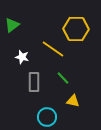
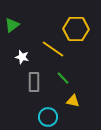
cyan circle: moved 1 px right
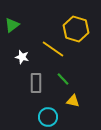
yellow hexagon: rotated 15 degrees clockwise
green line: moved 1 px down
gray rectangle: moved 2 px right, 1 px down
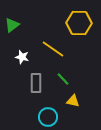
yellow hexagon: moved 3 px right, 6 px up; rotated 15 degrees counterclockwise
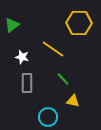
gray rectangle: moved 9 px left
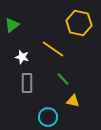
yellow hexagon: rotated 10 degrees clockwise
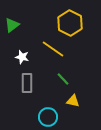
yellow hexagon: moved 9 px left; rotated 15 degrees clockwise
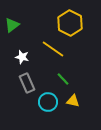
gray rectangle: rotated 24 degrees counterclockwise
cyan circle: moved 15 px up
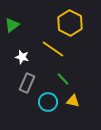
gray rectangle: rotated 48 degrees clockwise
